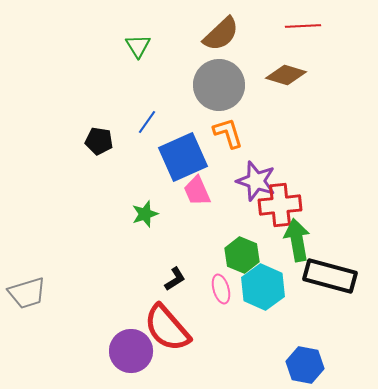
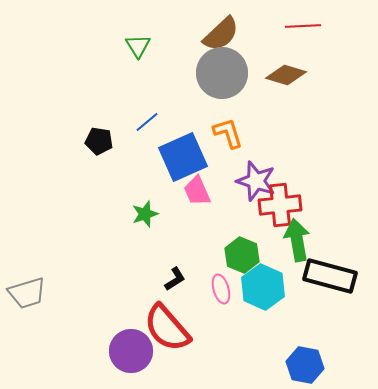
gray circle: moved 3 px right, 12 px up
blue line: rotated 15 degrees clockwise
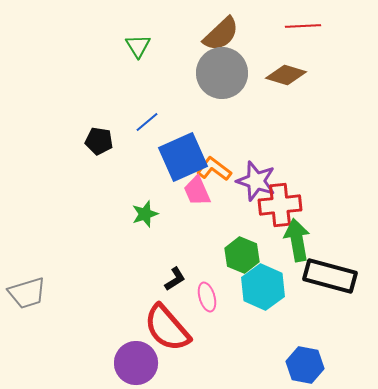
orange L-shape: moved 14 px left, 36 px down; rotated 36 degrees counterclockwise
pink ellipse: moved 14 px left, 8 px down
purple circle: moved 5 px right, 12 px down
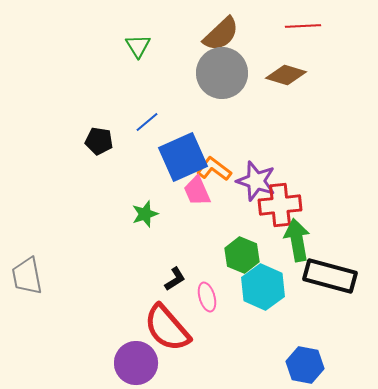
gray trapezoid: moved 17 px up; rotated 96 degrees clockwise
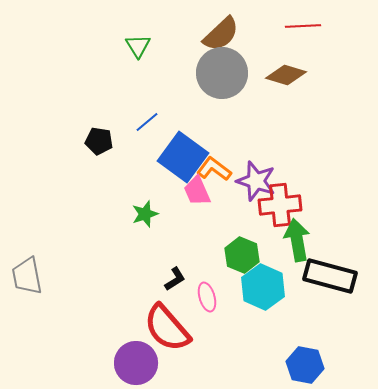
blue square: rotated 30 degrees counterclockwise
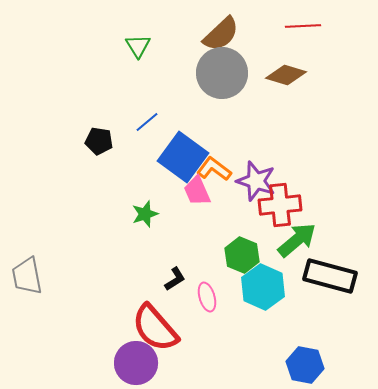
green arrow: rotated 60 degrees clockwise
red semicircle: moved 12 px left
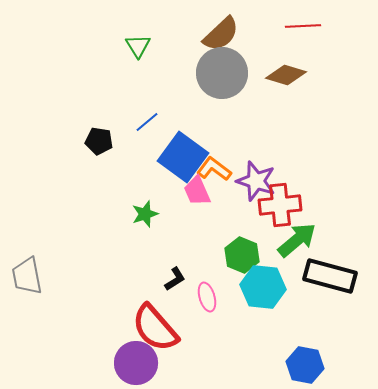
cyan hexagon: rotated 18 degrees counterclockwise
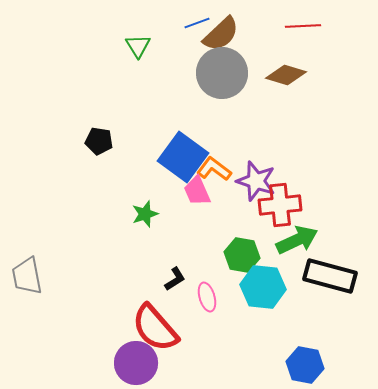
blue line: moved 50 px right, 99 px up; rotated 20 degrees clockwise
green arrow: rotated 15 degrees clockwise
green hexagon: rotated 12 degrees counterclockwise
